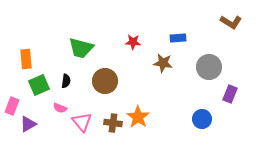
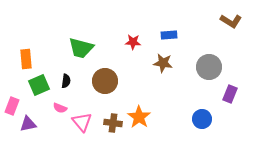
brown L-shape: moved 1 px up
blue rectangle: moved 9 px left, 3 px up
orange star: moved 1 px right
purple triangle: rotated 18 degrees clockwise
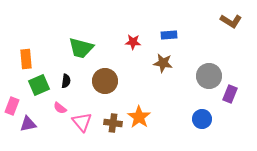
gray circle: moved 9 px down
pink semicircle: rotated 16 degrees clockwise
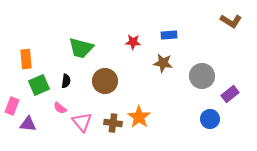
gray circle: moved 7 px left
purple rectangle: rotated 30 degrees clockwise
blue circle: moved 8 px right
purple triangle: rotated 18 degrees clockwise
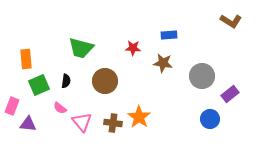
red star: moved 6 px down
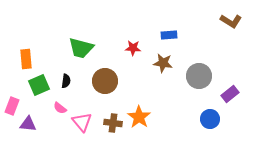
gray circle: moved 3 px left
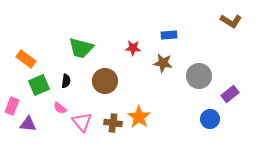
orange rectangle: rotated 48 degrees counterclockwise
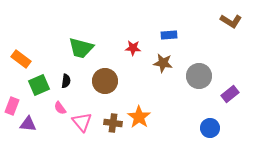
orange rectangle: moved 5 px left
pink semicircle: rotated 16 degrees clockwise
blue circle: moved 9 px down
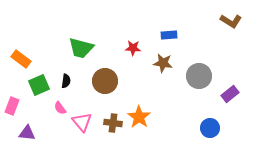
purple triangle: moved 1 px left, 9 px down
